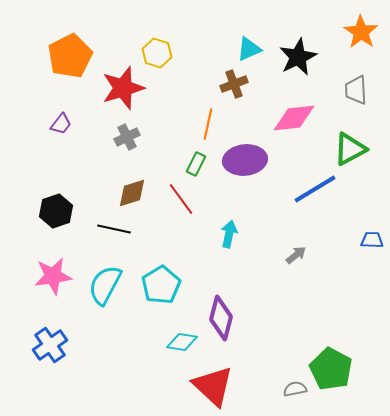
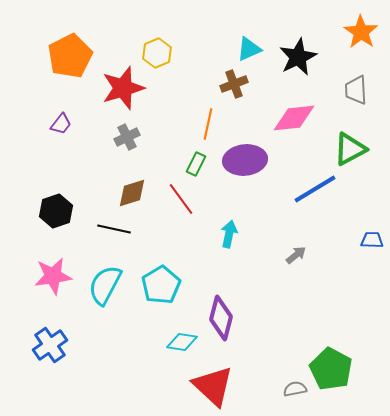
yellow hexagon: rotated 20 degrees clockwise
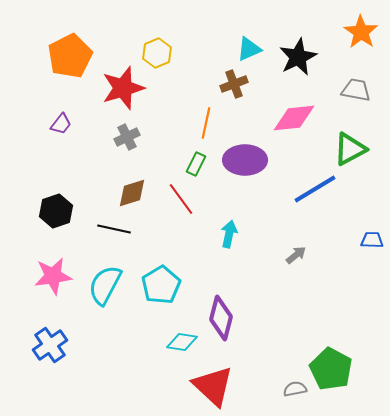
gray trapezoid: rotated 104 degrees clockwise
orange line: moved 2 px left, 1 px up
purple ellipse: rotated 6 degrees clockwise
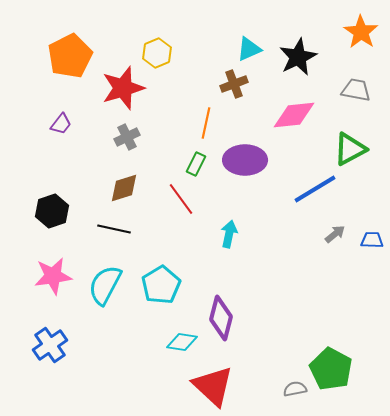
pink diamond: moved 3 px up
brown diamond: moved 8 px left, 5 px up
black hexagon: moved 4 px left
gray arrow: moved 39 px right, 21 px up
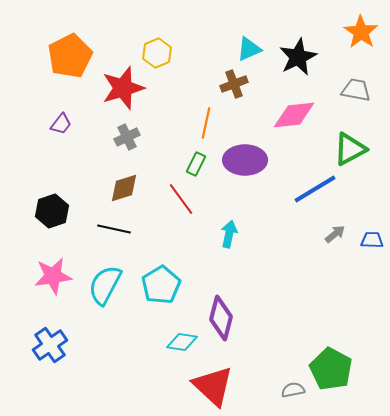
gray semicircle: moved 2 px left, 1 px down
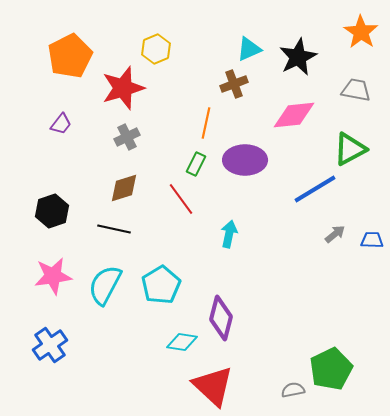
yellow hexagon: moved 1 px left, 4 px up
green pentagon: rotated 18 degrees clockwise
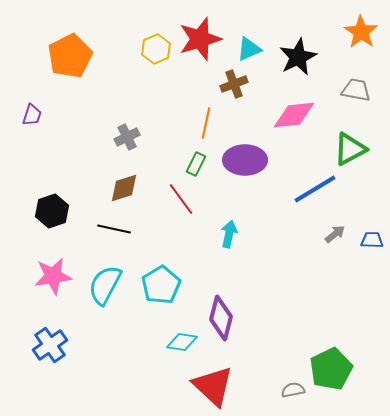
red star: moved 77 px right, 49 px up
purple trapezoid: moved 29 px left, 9 px up; rotated 20 degrees counterclockwise
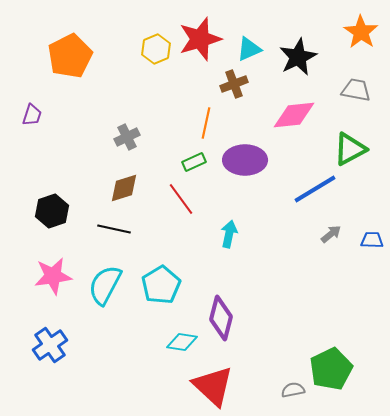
green rectangle: moved 2 px left, 2 px up; rotated 40 degrees clockwise
gray arrow: moved 4 px left
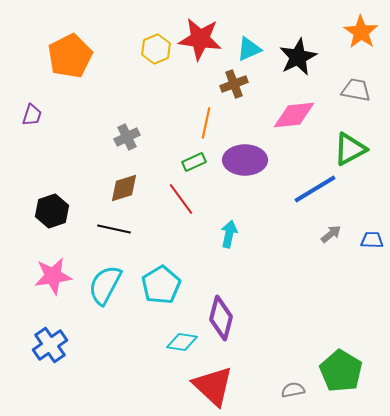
red star: rotated 24 degrees clockwise
green pentagon: moved 10 px right, 2 px down; rotated 15 degrees counterclockwise
